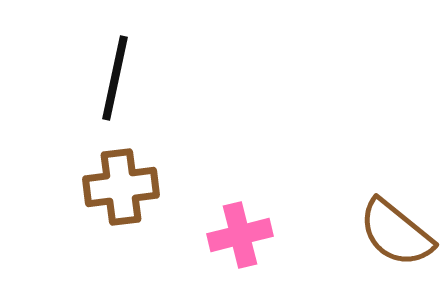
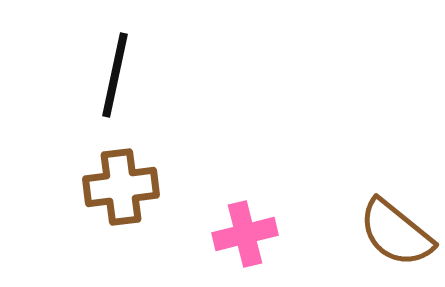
black line: moved 3 px up
pink cross: moved 5 px right, 1 px up
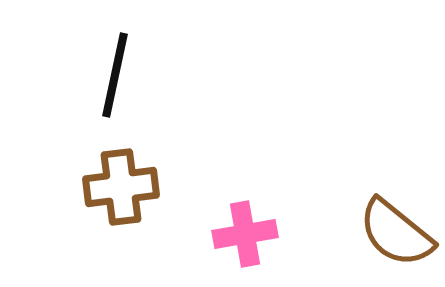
pink cross: rotated 4 degrees clockwise
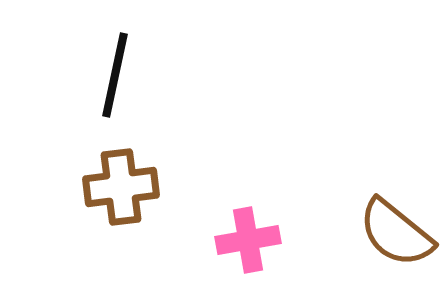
pink cross: moved 3 px right, 6 px down
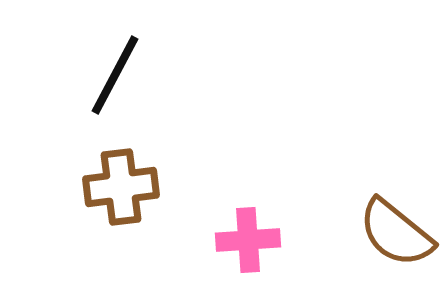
black line: rotated 16 degrees clockwise
pink cross: rotated 6 degrees clockwise
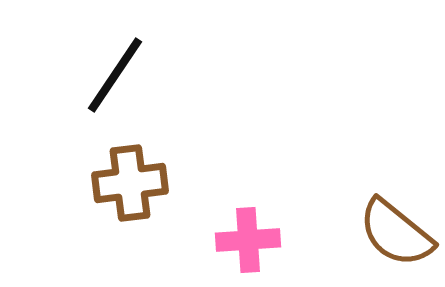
black line: rotated 6 degrees clockwise
brown cross: moved 9 px right, 4 px up
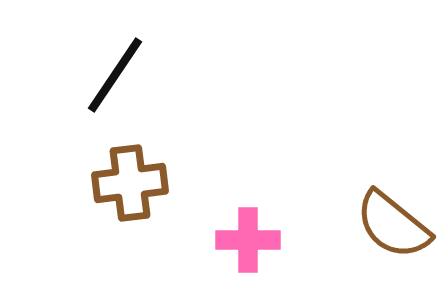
brown semicircle: moved 3 px left, 8 px up
pink cross: rotated 4 degrees clockwise
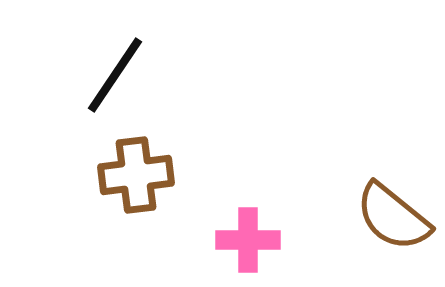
brown cross: moved 6 px right, 8 px up
brown semicircle: moved 8 px up
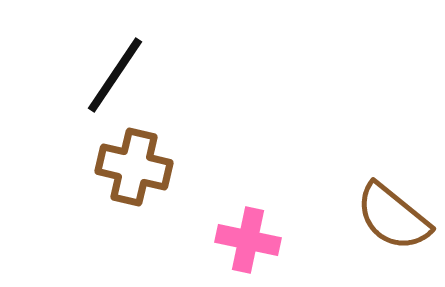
brown cross: moved 2 px left, 8 px up; rotated 20 degrees clockwise
pink cross: rotated 12 degrees clockwise
